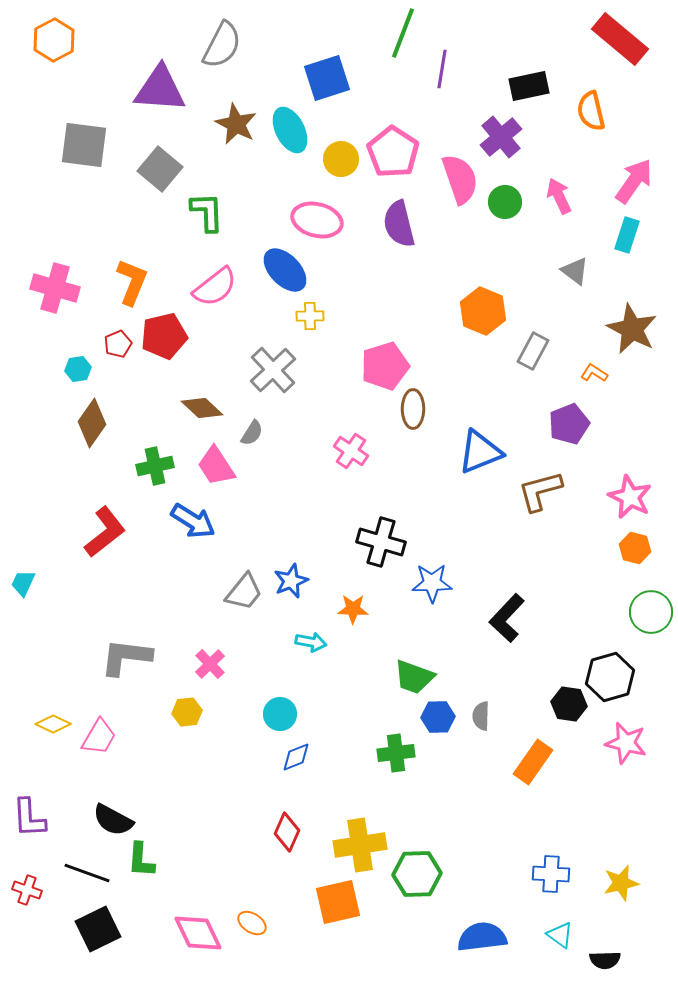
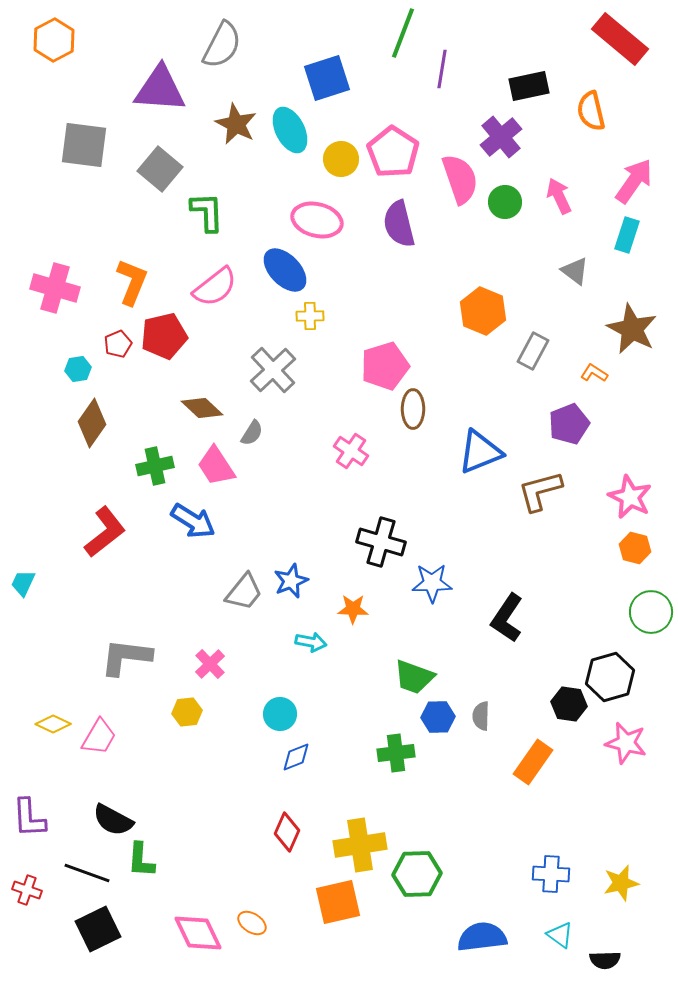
black L-shape at (507, 618): rotated 9 degrees counterclockwise
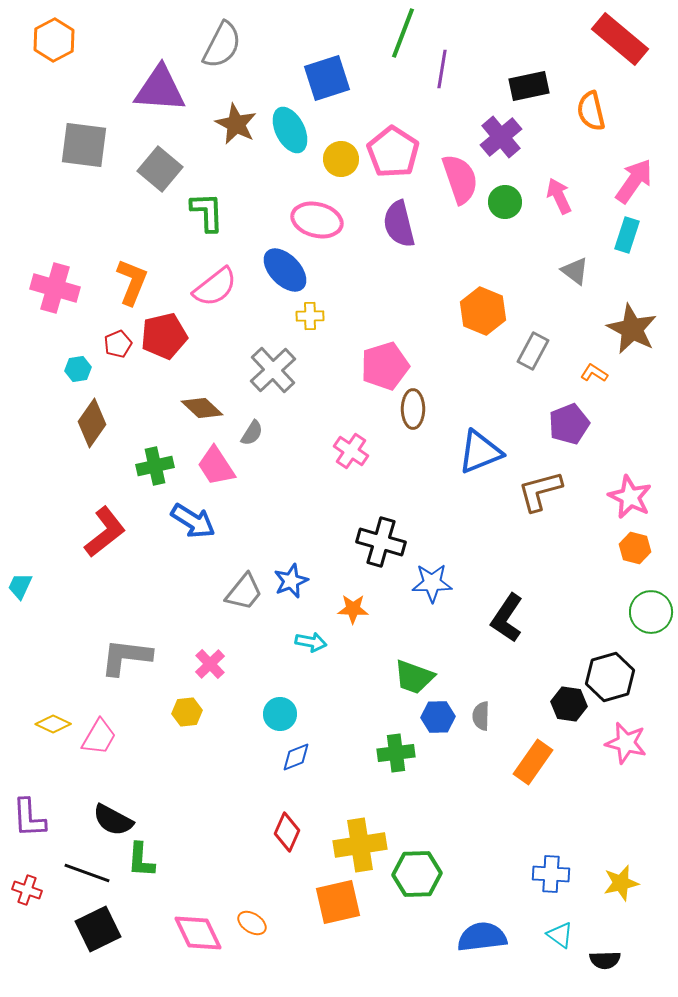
cyan trapezoid at (23, 583): moved 3 px left, 3 px down
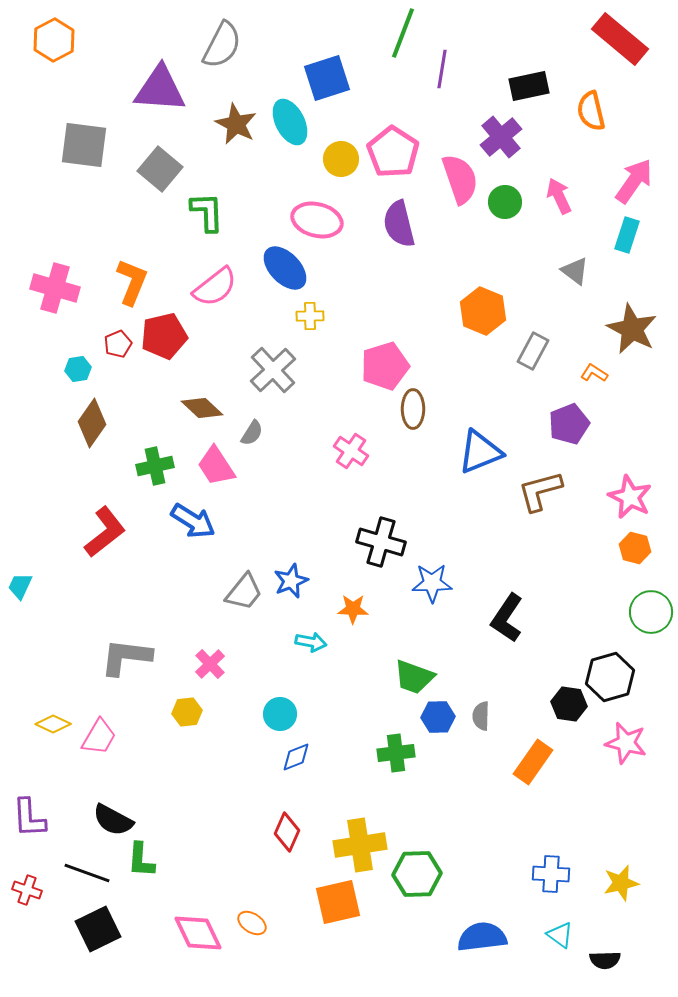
cyan ellipse at (290, 130): moved 8 px up
blue ellipse at (285, 270): moved 2 px up
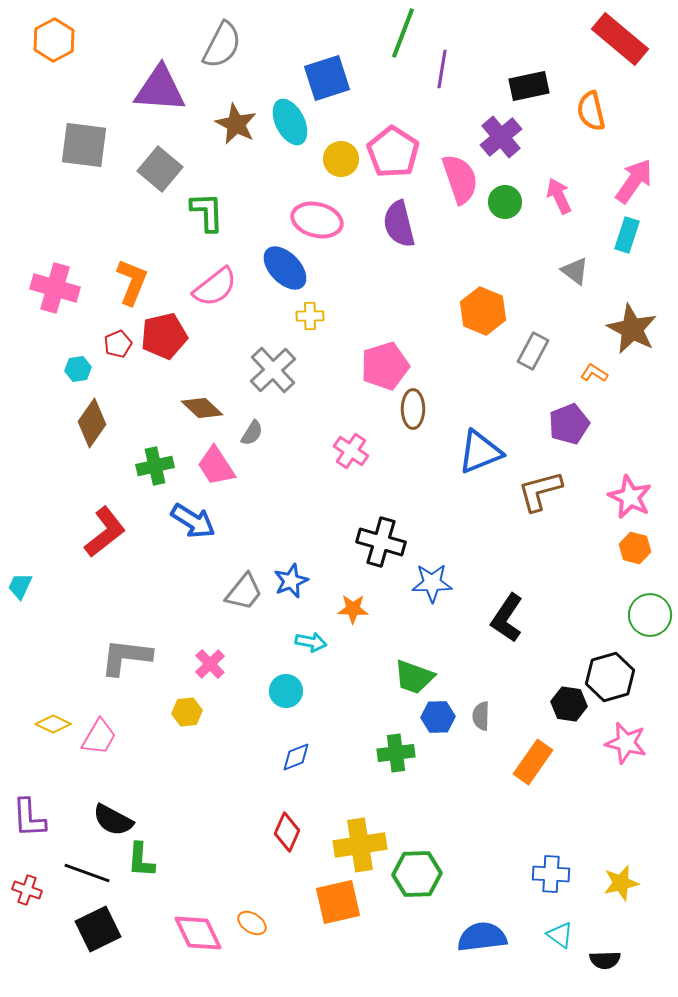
green circle at (651, 612): moved 1 px left, 3 px down
cyan circle at (280, 714): moved 6 px right, 23 px up
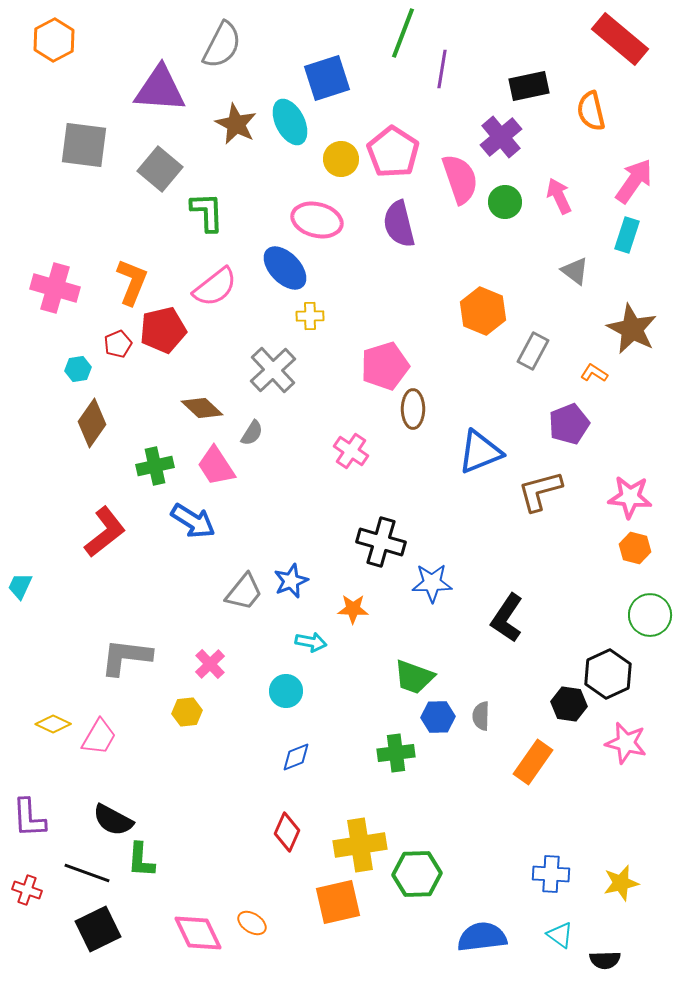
red pentagon at (164, 336): moved 1 px left, 6 px up
pink star at (630, 497): rotated 21 degrees counterclockwise
black hexagon at (610, 677): moved 2 px left, 3 px up; rotated 9 degrees counterclockwise
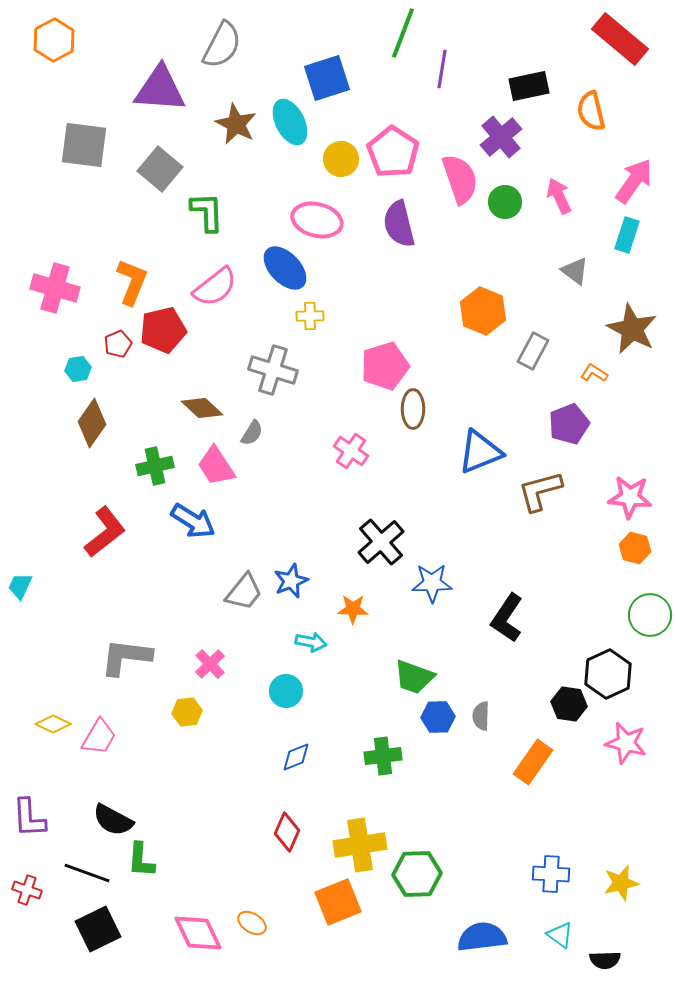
gray cross at (273, 370): rotated 30 degrees counterclockwise
black cross at (381, 542): rotated 33 degrees clockwise
green cross at (396, 753): moved 13 px left, 3 px down
orange square at (338, 902): rotated 9 degrees counterclockwise
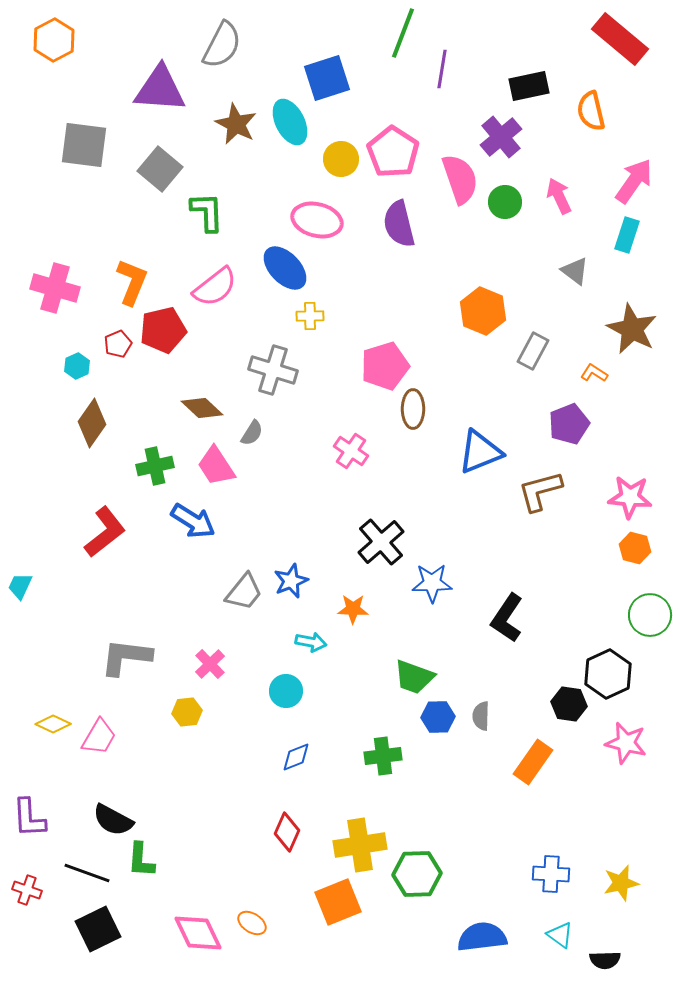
cyan hexagon at (78, 369): moved 1 px left, 3 px up; rotated 15 degrees counterclockwise
